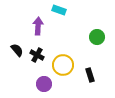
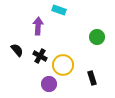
black cross: moved 3 px right, 1 px down
black rectangle: moved 2 px right, 3 px down
purple circle: moved 5 px right
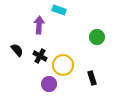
purple arrow: moved 1 px right, 1 px up
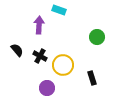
purple circle: moved 2 px left, 4 px down
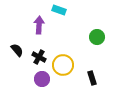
black cross: moved 1 px left, 1 px down
purple circle: moved 5 px left, 9 px up
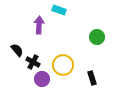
black cross: moved 6 px left, 5 px down
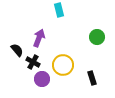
cyan rectangle: rotated 56 degrees clockwise
purple arrow: moved 13 px down; rotated 18 degrees clockwise
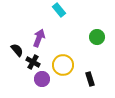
cyan rectangle: rotated 24 degrees counterclockwise
black rectangle: moved 2 px left, 1 px down
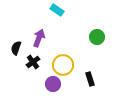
cyan rectangle: moved 2 px left; rotated 16 degrees counterclockwise
black semicircle: moved 1 px left, 2 px up; rotated 120 degrees counterclockwise
black cross: rotated 24 degrees clockwise
purple circle: moved 11 px right, 5 px down
